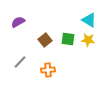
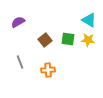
gray line: rotated 64 degrees counterclockwise
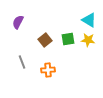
purple semicircle: rotated 32 degrees counterclockwise
green square: rotated 16 degrees counterclockwise
gray line: moved 2 px right
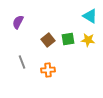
cyan triangle: moved 1 px right, 4 px up
brown square: moved 3 px right
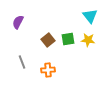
cyan triangle: rotated 21 degrees clockwise
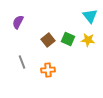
green square: rotated 32 degrees clockwise
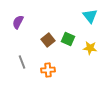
yellow star: moved 2 px right, 8 px down
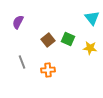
cyan triangle: moved 2 px right, 2 px down
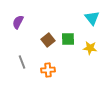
green square: rotated 24 degrees counterclockwise
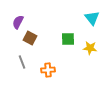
brown square: moved 18 px left, 2 px up; rotated 24 degrees counterclockwise
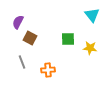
cyan triangle: moved 3 px up
